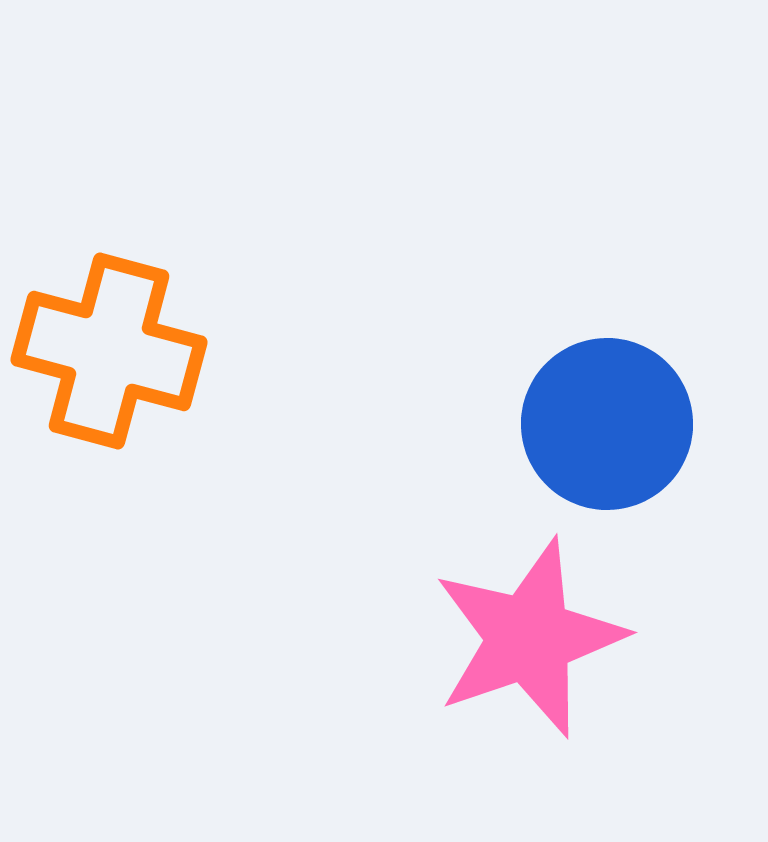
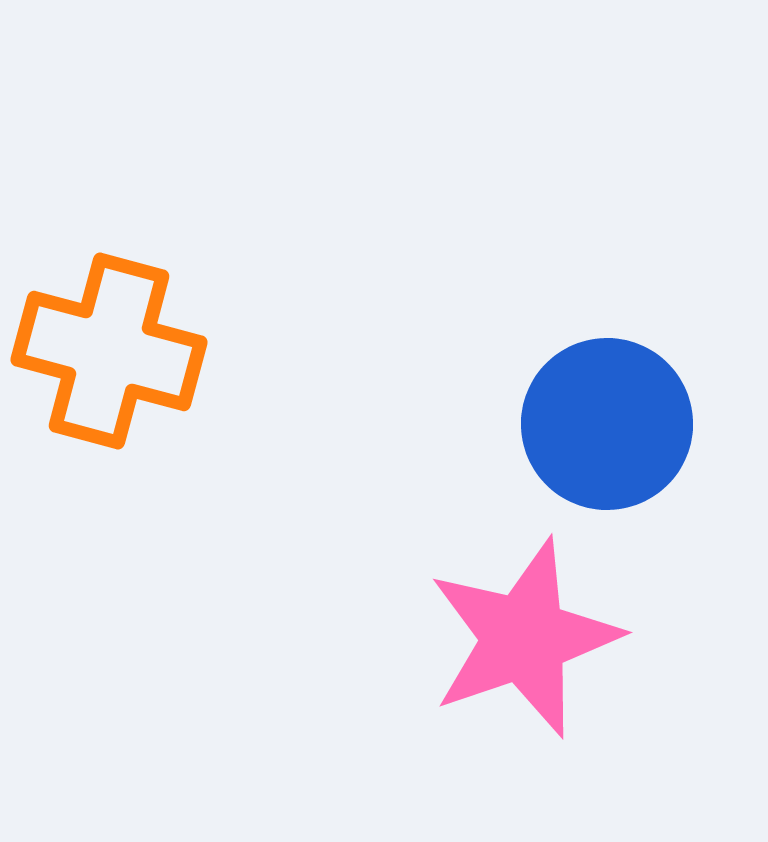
pink star: moved 5 px left
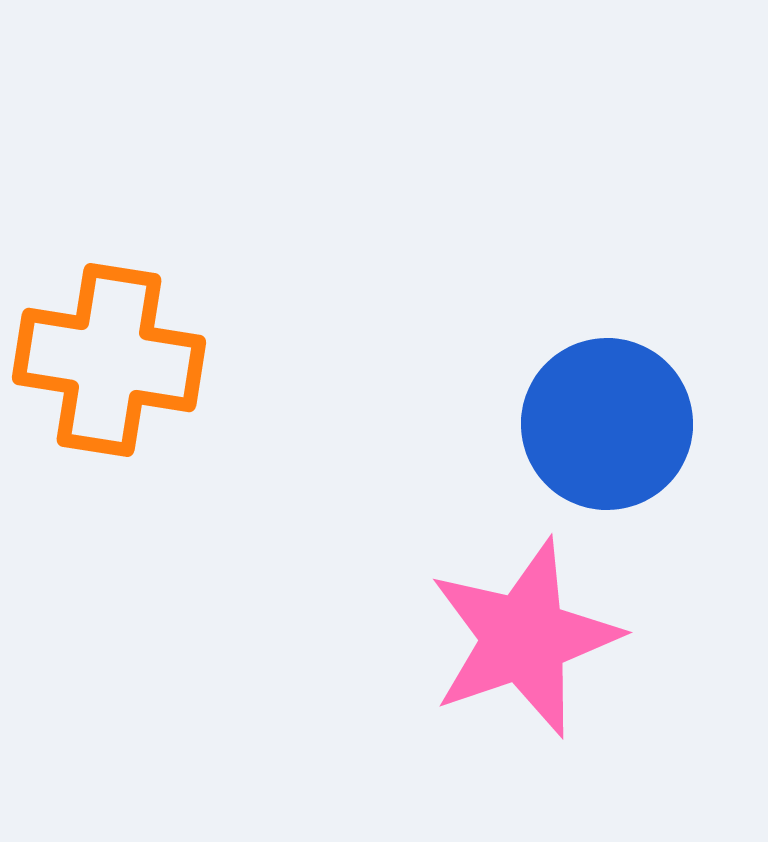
orange cross: moved 9 px down; rotated 6 degrees counterclockwise
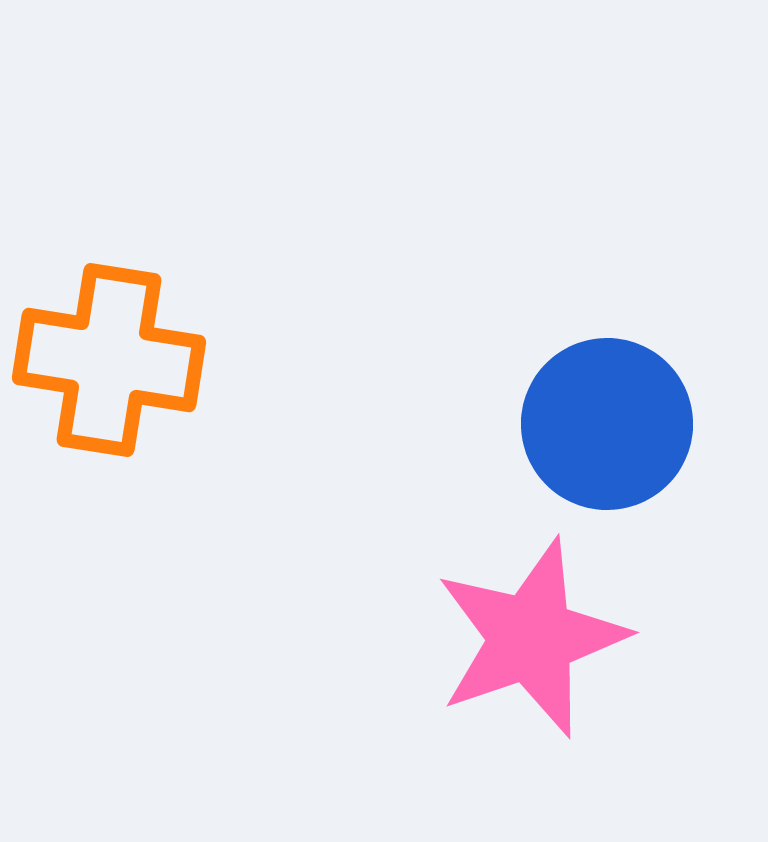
pink star: moved 7 px right
